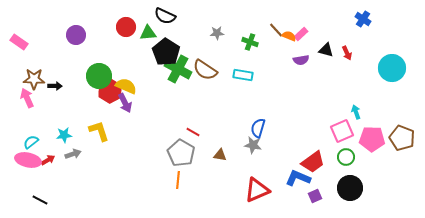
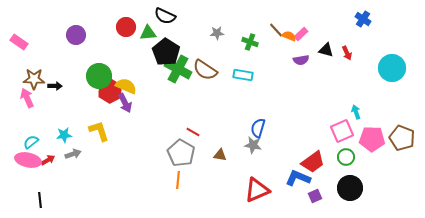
black line at (40, 200): rotated 56 degrees clockwise
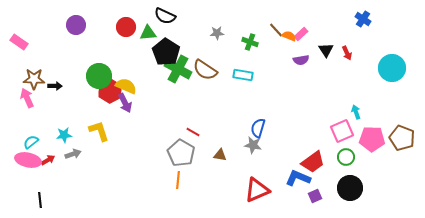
purple circle at (76, 35): moved 10 px up
black triangle at (326, 50): rotated 42 degrees clockwise
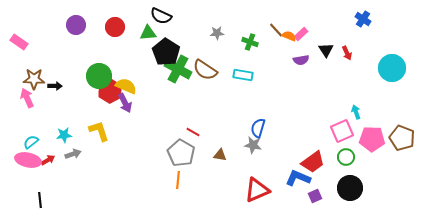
black semicircle at (165, 16): moved 4 px left
red circle at (126, 27): moved 11 px left
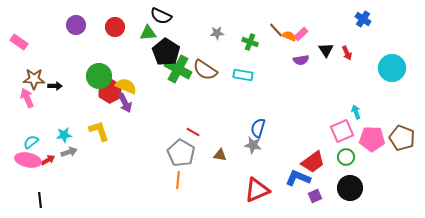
gray arrow at (73, 154): moved 4 px left, 2 px up
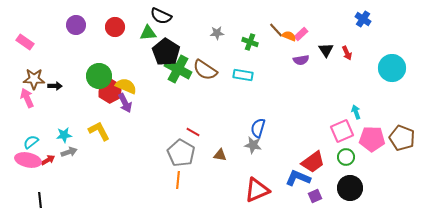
pink rectangle at (19, 42): moved 6 px right
yellow L-shape at (99, 131): rotated 10 degrees counterclockwise
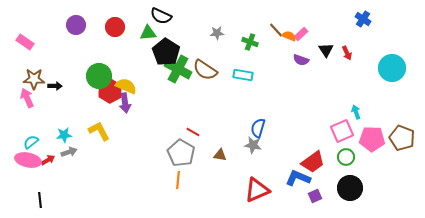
purple semicircle at (301, 60): rotated 28 degrees clockwise
purple arrow at (125, 103): rotated 18 degrees clockwise
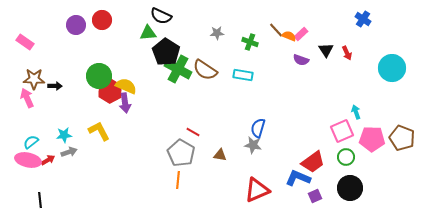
red circle at (115, 27): moved 13 px left, 7 px up
